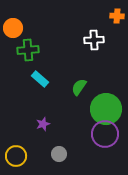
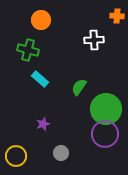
orange circle: moved 28 px right, 8 px up
green cross: rotated 20 degrees clockwise
gray circle: moved 2 px right, 1 px up
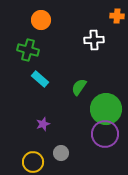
yellow circle: moved 17 px right, 6 px down
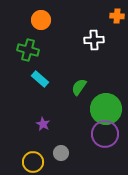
purple star: rotated 24 degrees counterclockwise
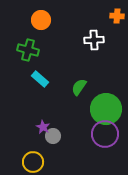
purple star: moved 3 px down
gray circle: moved 8 px left, 17 px up
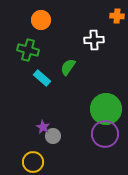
cyan rectangle: moved 2 px right, 1 px up
green semicircle: moved 11 px left, 20 px up
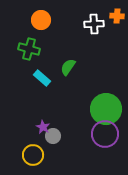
white cross: moved 16 px up
green cross: moved 1 px right, 1 px up
yellow circle: moved 7 px up
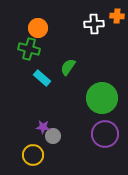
orange circle: moved 3 px left, 8 px down
green circle: moved 4 px left, 11 px up
purple star: rotated 24 degrees counterclockwise
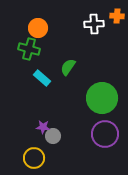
yellow circle: moved 1 px right, 3 px down
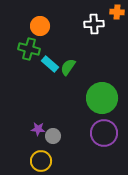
orange cross: moved 4 px up
orange circle: moved 2 px right, 2 px up
cyan rectangle: moved 8 px right, 14 px up
purple star: moved 5 px left, 2 px down
purple circle: moved 1 px left, 1 px up
yellow circle: moved 7 px right, 3 px down
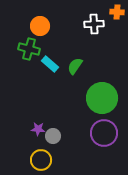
green semicircle: moved 7 px right, 1 px up
yellow circle: moved 1 px up
